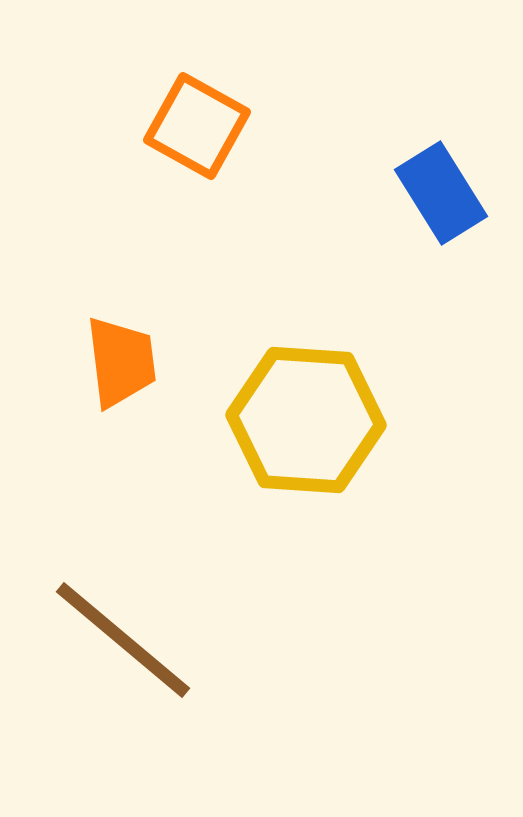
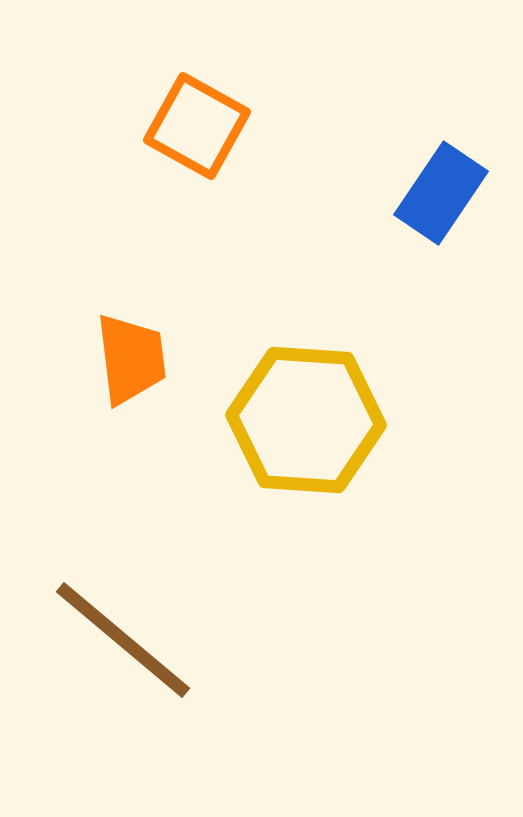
blue rectangle: rotated 66 degrees clockwise
orange trapezoid: moved 10 px right, 3 px up
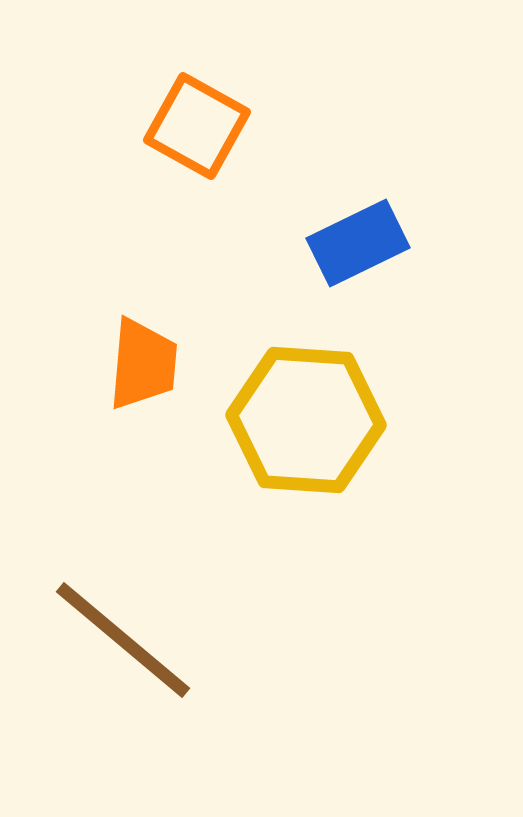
blue rectangle: moved 83 px left, 50 px down; rotated 30 degrees clockwise
orange trapezoid: moved 12 px right, 5 px down; rotated 12 degrees clockwise
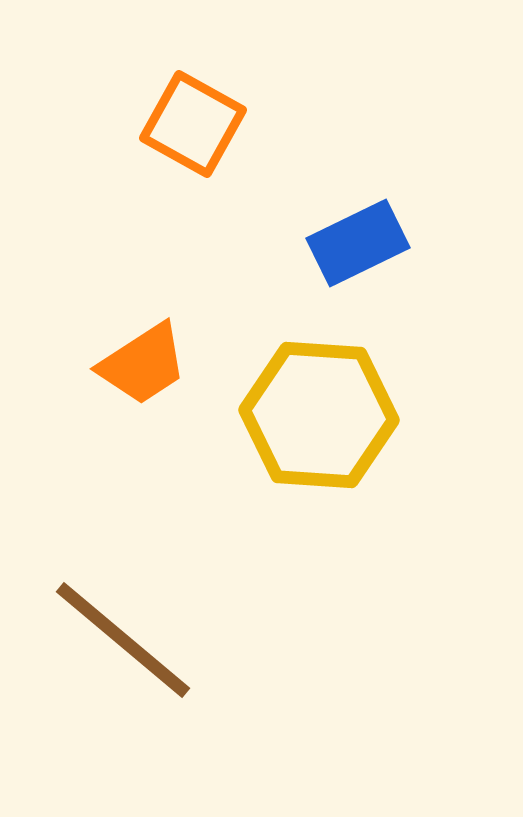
orange square: moved 4 px left, 2 px up
orange trapezoid: rotated 52 degrees clockwise
yellow hexagon: moved 13 px right, 5 px up
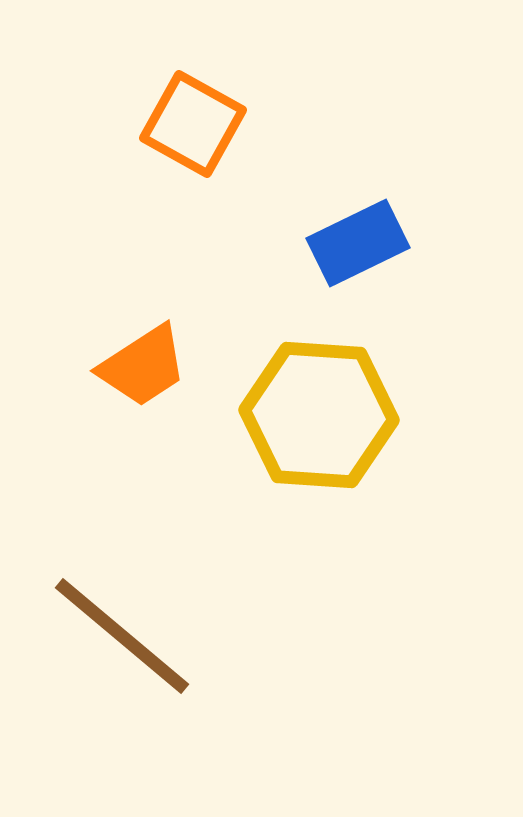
orange trapezoid: moved 2 px down
brown line: moved 1 px left, 4 px up
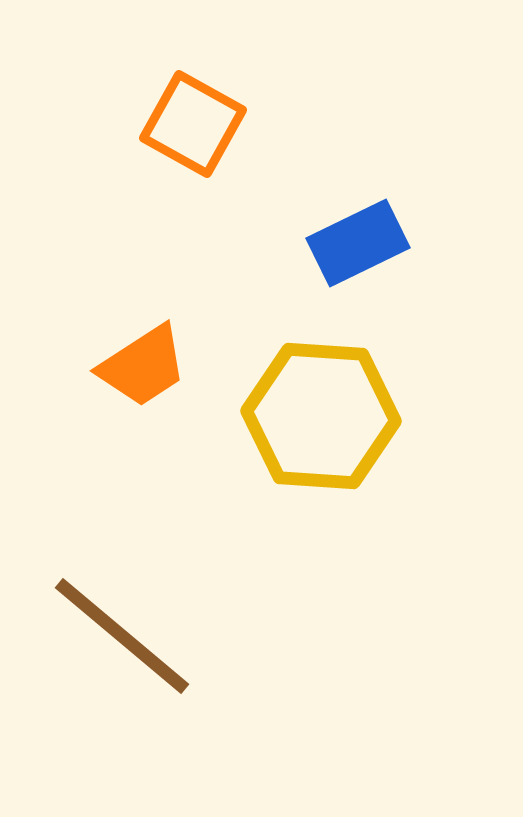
yellow hexagon: moved 2 px right, 1 px down
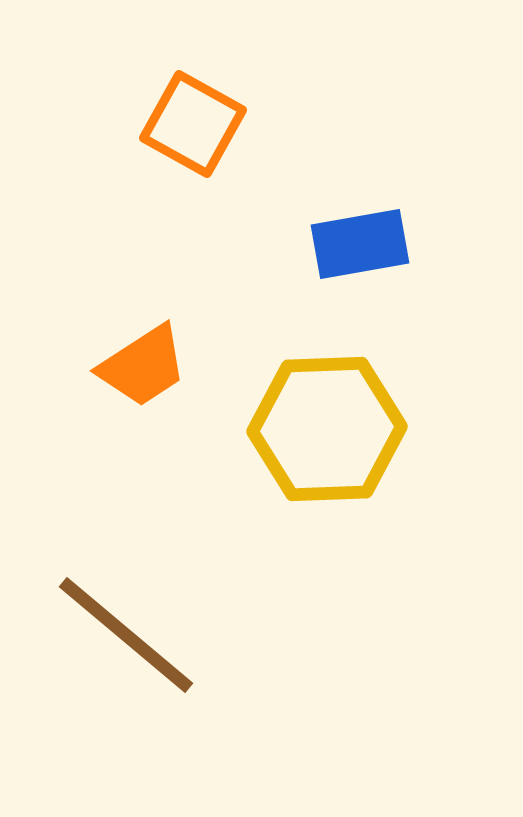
blue rectangle: moved 2 px right, 1 px down; rotated 16 degrees clockwise
yellow hexagon: moved 6 px right, 13 px down; rotated 6 degrees counterclockwise
brown line: moved 4 px right, 1 px up
